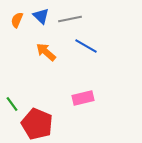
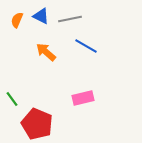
blue triangle: rotated 18 degrees counterclockwise
green line: moved 5 px up
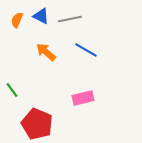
blue line: moved 4 px down
green line: moved 9 px up
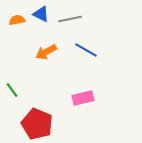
blue triangle: moved 2 px up
orange semicircle: rotated 56 degrees clockwise
orange arrow: rotated 70 degrees counterclockwise
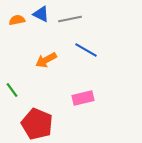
orange arrow: moved 8 px down
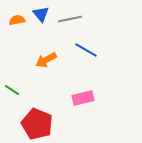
blue triangle: rotated 24 degrees clockwise
green line: rotated 21 degrees counterclockwise
